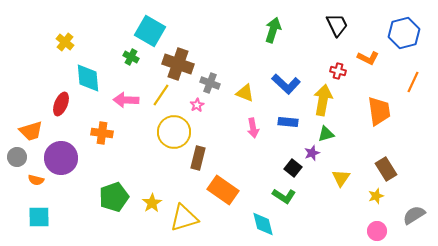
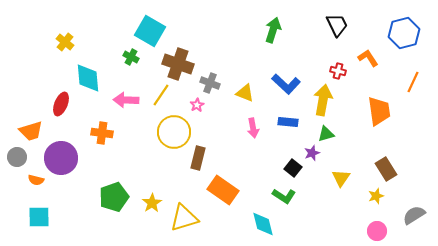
orange L-shape at (368, 58): rotated 150 degrees counterclockwise
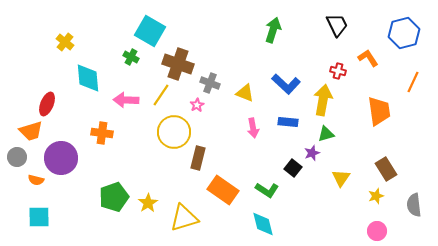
red ellipse at (61, 104): moved 14 px left
green L-shape at (284, 196): moved 17 px left, 6 px up
yellow star at (152, 203): moved 4 px left
gray semicircle at (414, 215): moved 10 px up; rotated 65 degrees counterclockwise
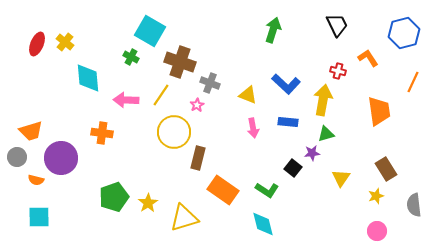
brown cross at (178, 64): moved 2 px right, 2 px up
yellow triangle at (245, 93): moved 3 px right, 2 px down
red ellipse at (47, 104): moved 10 px left, 60 px up
purple star at (312, 153): rotated 14 degrees clockwise
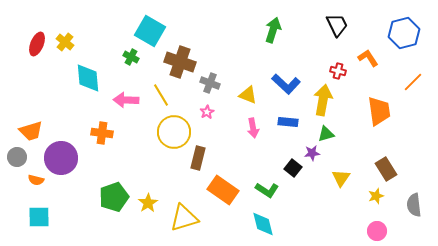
orange line at (413, 82): rotated 20 degrees clockwise
yellow line at (161, 95): rotated 65 degrees counterclockwise
pink star at (197, 105): moved 10 px right, 7 px down
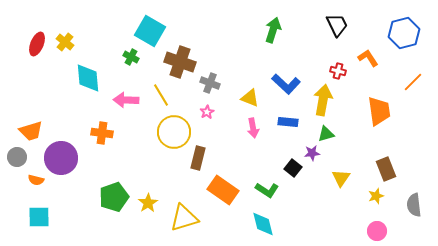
yellow triangle at (248, 95): moved 2 px right, 3 px down
brown rectangle at (386, 169): rotated 10 degrees clockwise
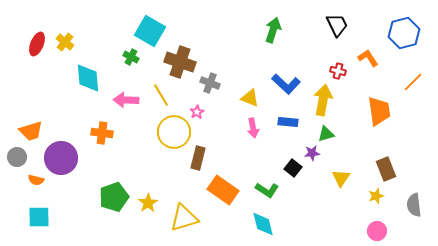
pink star at (207, 112): moved 10 px left
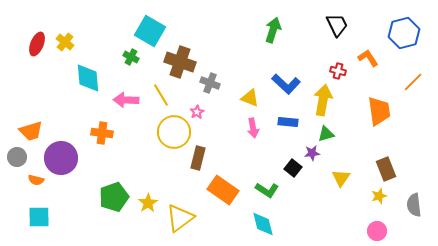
yellow star at (376, 196): moved 3 px right
yellow triangle at (184, 218): moved 4 px left; rotated 20 degrees counterclockwise
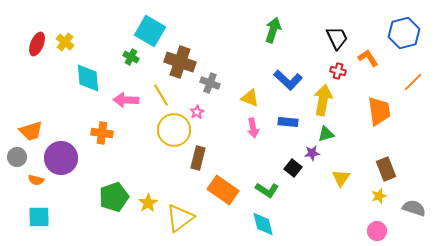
black trapezoid at (337, 25): moved 13 px down
blue L-shape at (286, 84): moved 2 px right, 4 px up
yellow circle at (174, 132): moved 2 px up
gray semicircle at (414, 205): moved 3 px down; rotated 115 degrees clockwise
